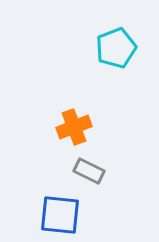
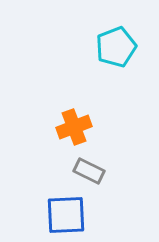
cyan pentagon: moved 1 px up
blue square: moved 6 px right; rotated 9 degrees counterclockwise
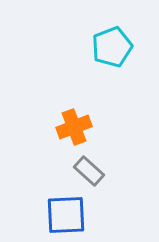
cyan pentagon: moved 4 px left
gray rectangle: rotated 16 degrees clockwise
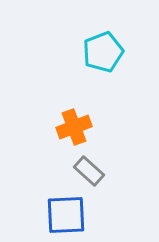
cyan pentagon: moved 9 px left, 5 px down
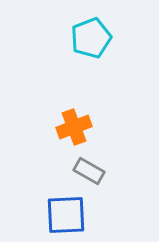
cyan pentagon: moved 12 px left, 14 px up
gray rectangle: rotated 12 degrees counterclockwise
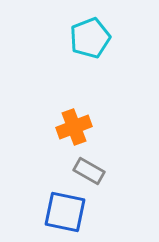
cyan pentagon: moved 1 px left
blue square: moved 1 px left, 3 px up; rotated 15 degrees clockwise
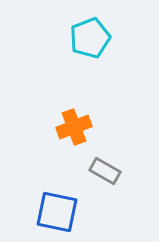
gray rectangle: moved 16 px right
blue square: moved 8 px left
